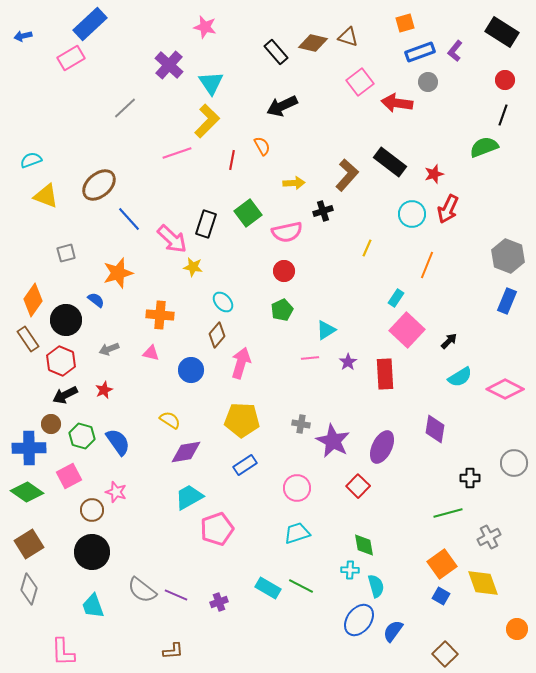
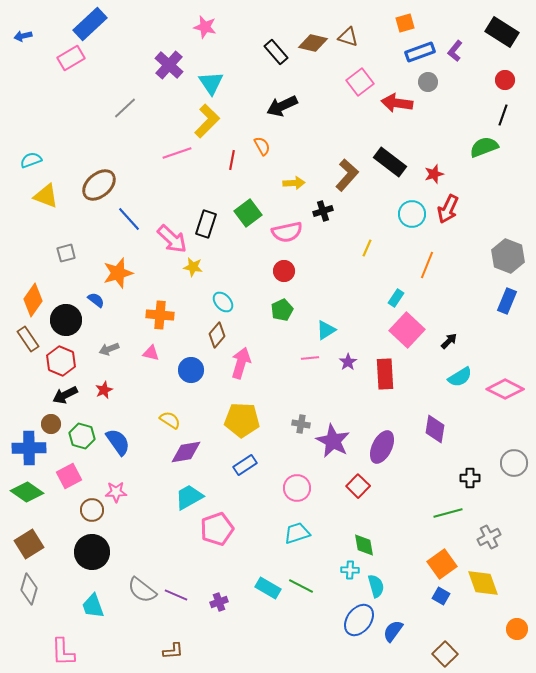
pink star at (116, 492): rotated 20 degrees counterclockwise
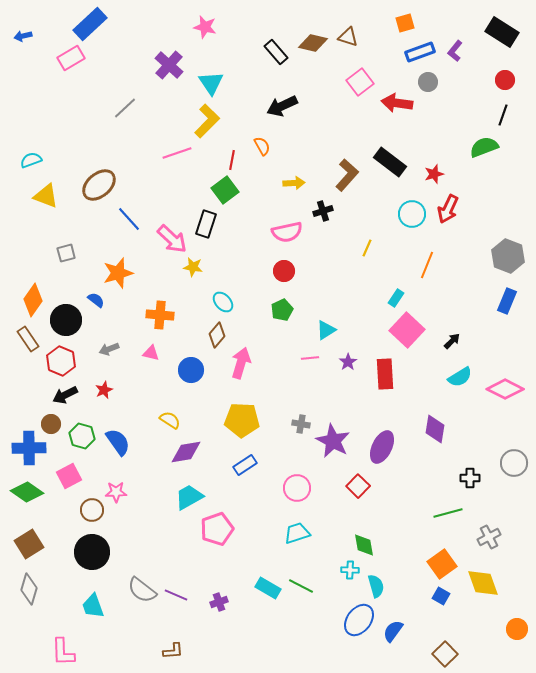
green square at (248, 213): moved 23 px left, 23 px up
black arrow at (449, 341): moved 3 px right
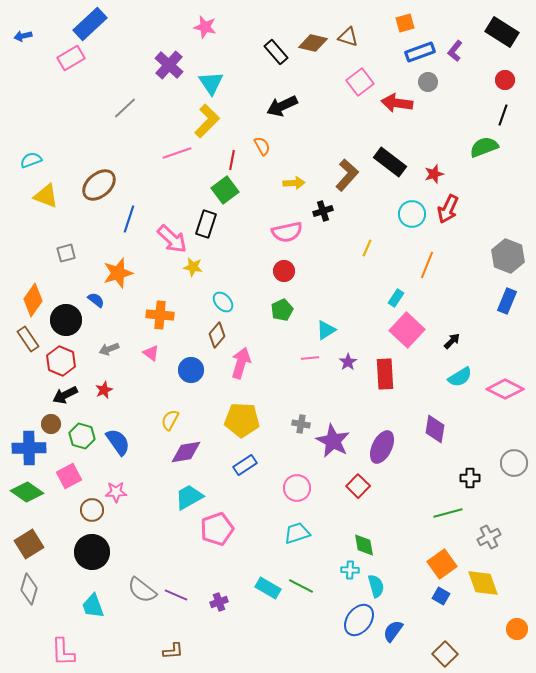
blue line at (129, 219): rotated 60 degrees clockwise
pink triangle at (151, 353): rotated 24 degrees clockwise
yellow semicircle at (170, 420): rotated 95 degrees counterclockwise
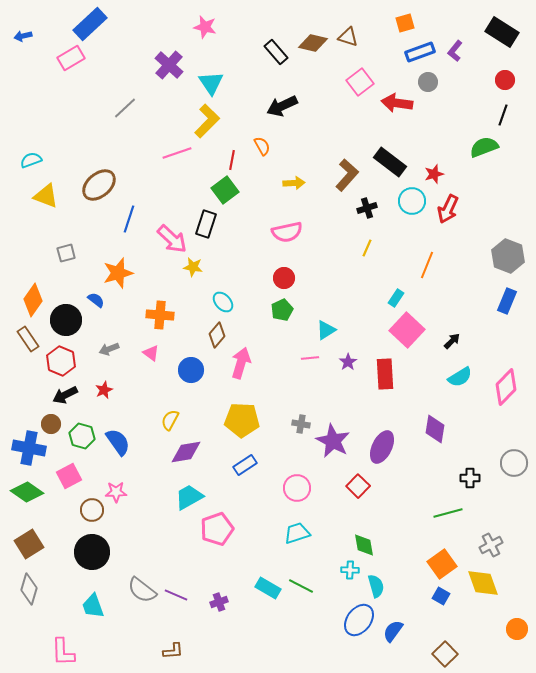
black cross at (323, 211): moved 44 px right, 3 px up
cyan circle at (412, 214): moved 13 px up
red circle at (284, 271): moved 7 px down
pink diamond at (505, 389): moved 1 px right, 2 px up; rotated 72 degrees counterclockwise
blue cross at (29, 448): rotated 12 degrees clockwise
gray cross at (489, 537): moved 2 px right, 8 px down
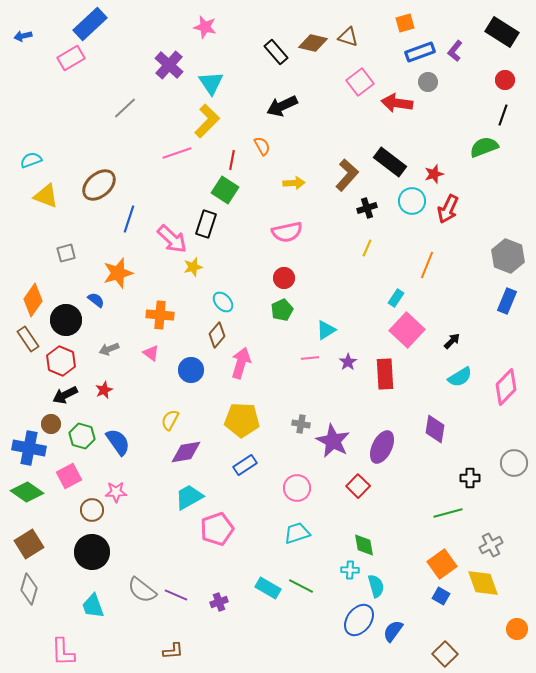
green square at (225, 190): rotated 20 degrees counterclockwise
yellow star at (193, 267): rotated 24 degrees counterclockwise
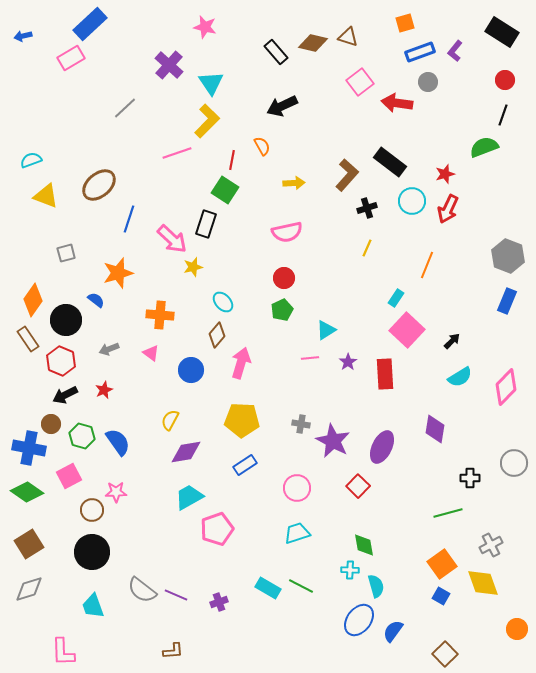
red star at (434, 174): moved 11 px right
gray diamond at (29, 589): rotated 56 degrees clockwise
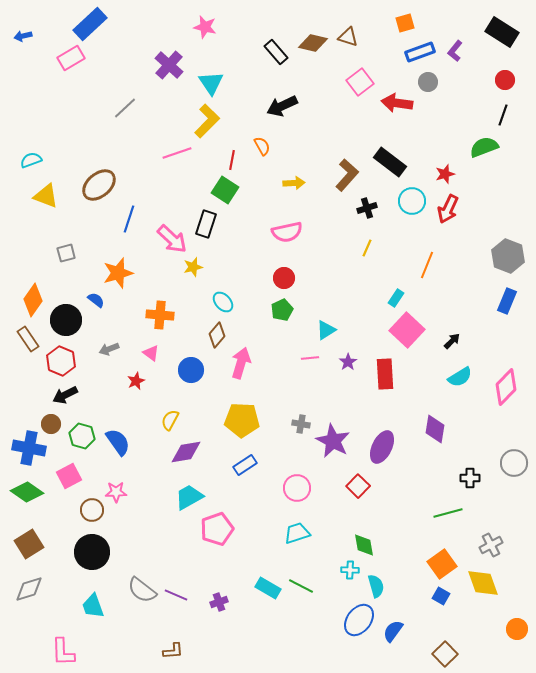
red star at (104, 390): moved 32 px right, 9 px up
